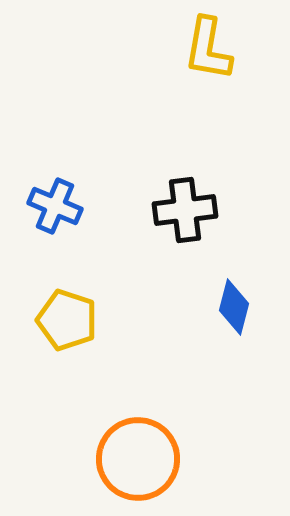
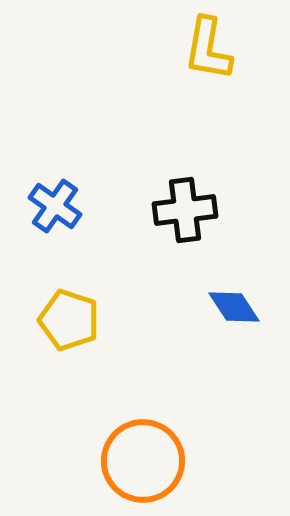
blue cross: rotated 12 degrees clockwise
blue diamond: rotated 48 degrees counterclockwise
yellow pentagon: moved 2 px right
orange circle: moved 5 px right, 2 px down
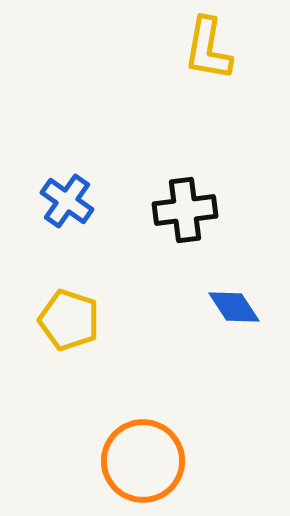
blue cross: moved 12 px right, 5 px up
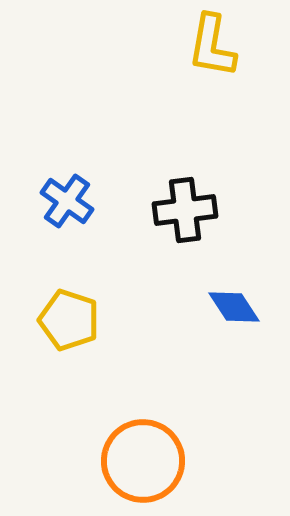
yellow L-shape: moved 4 px right, 3 px up
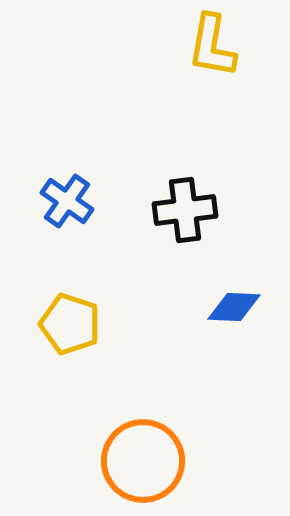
blue diamond: rotated 54 degrees counterclockwise
yellow pentagon: moved 1 px right, 4 px down
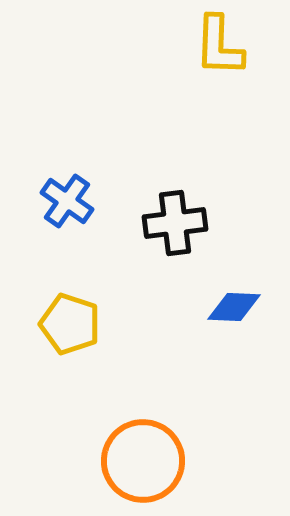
yellow L-shape: moved 7 px right; rotated 8 degrees counterclockwise
black cross: moved 10 px left, 13 px down
